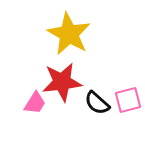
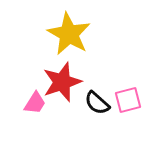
red star: rotated 12 degrees counterclockwise
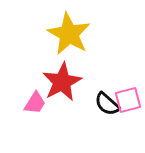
red star: rotated 9 degrees counterclockwise
black semicircle: moved 10 px right, 1 px down
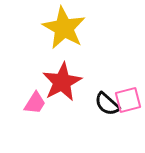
yellow star: moved 5 px left, 6 px up
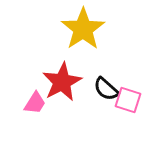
yellow star: moved 19 px right, 1 px down; rotated 9 degrees clockwise
pink square: rotated 32 degrees clockwise
black semicircle: moved 1 px left, 15 px up
